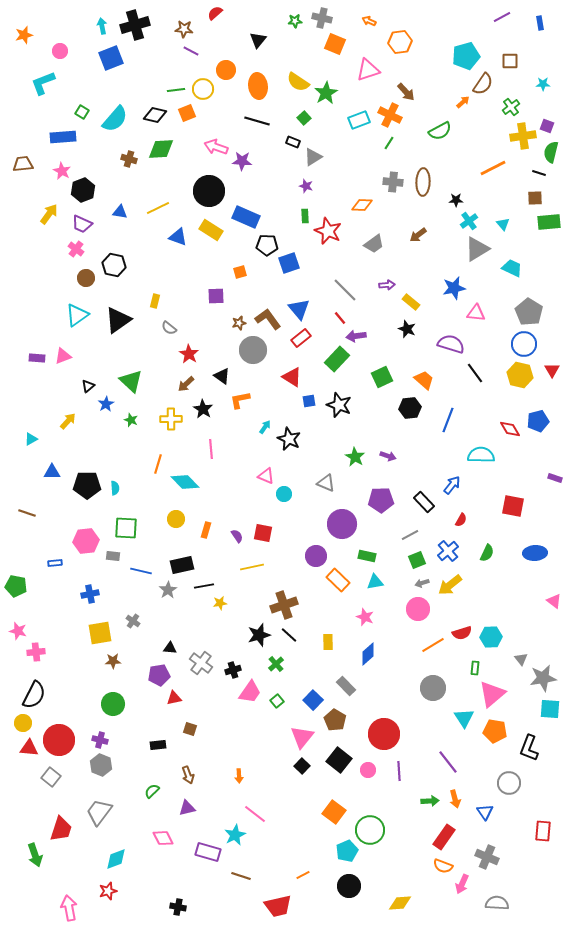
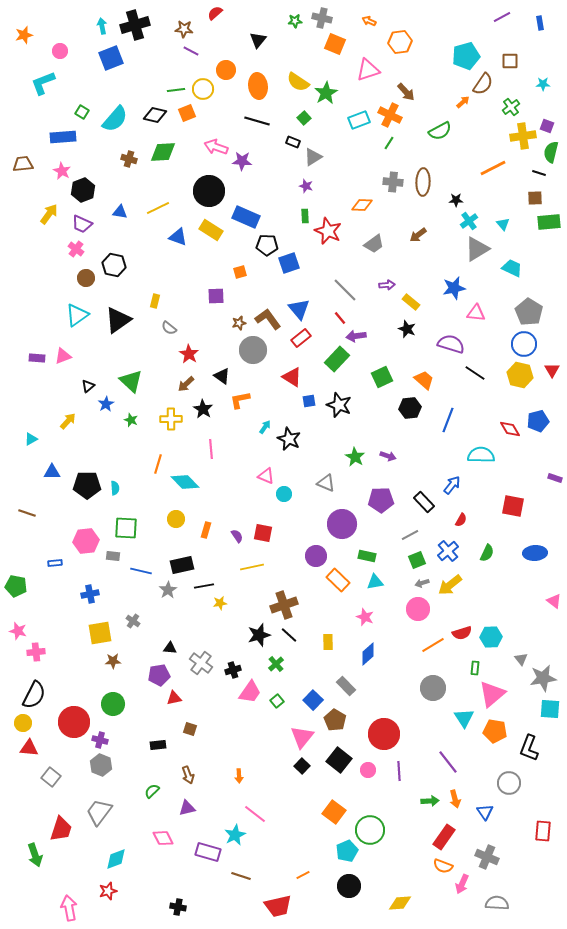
green diamond at (161, 149): moved 2 px right, 3 px down
black line at (475, 373): rotated 20 degrees counterclockwise
red circle at (59, 740): moved 15 px right, 18 px up
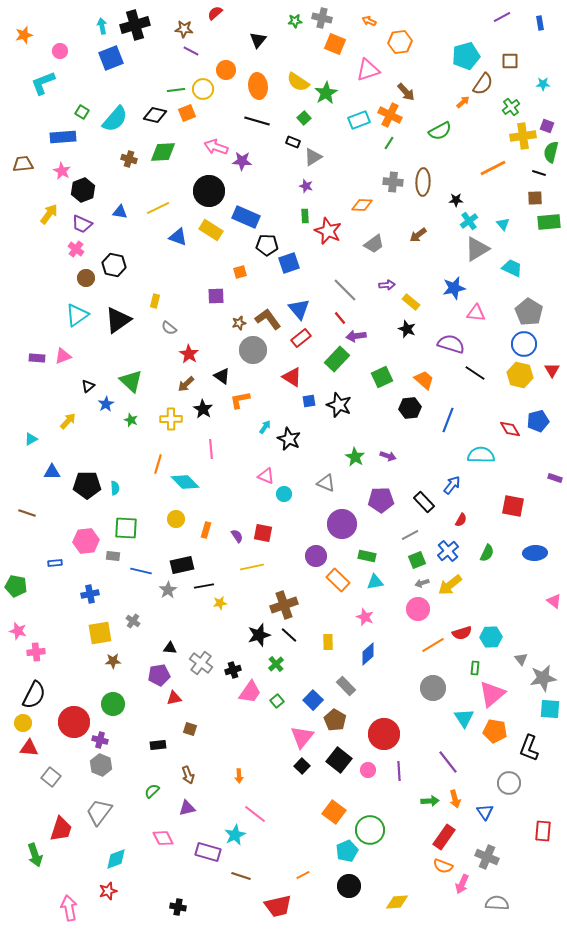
yellow diamond at (400, 903): moved 3 px left, 1 px up
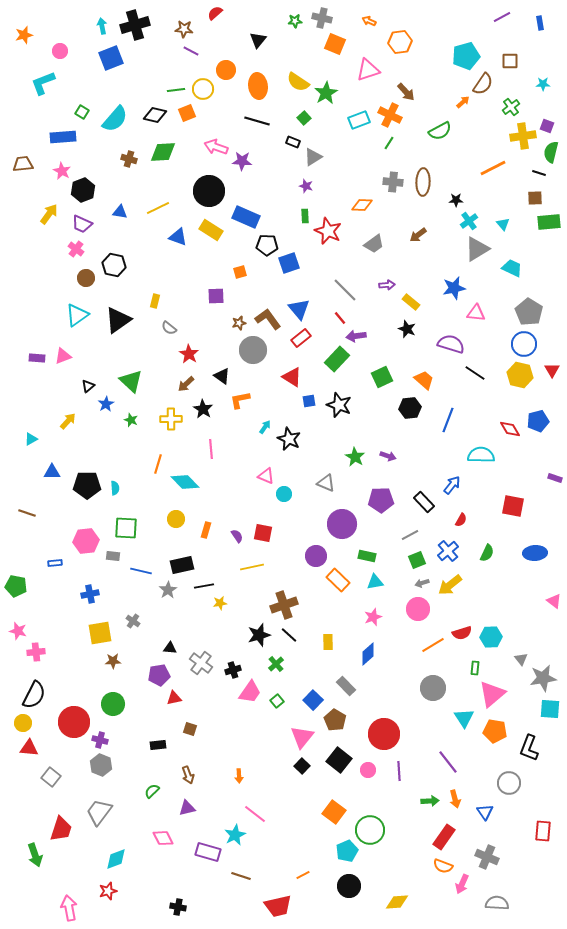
pink star at (365, 617): moved 8 px right; rotated 30 degrees clockwise
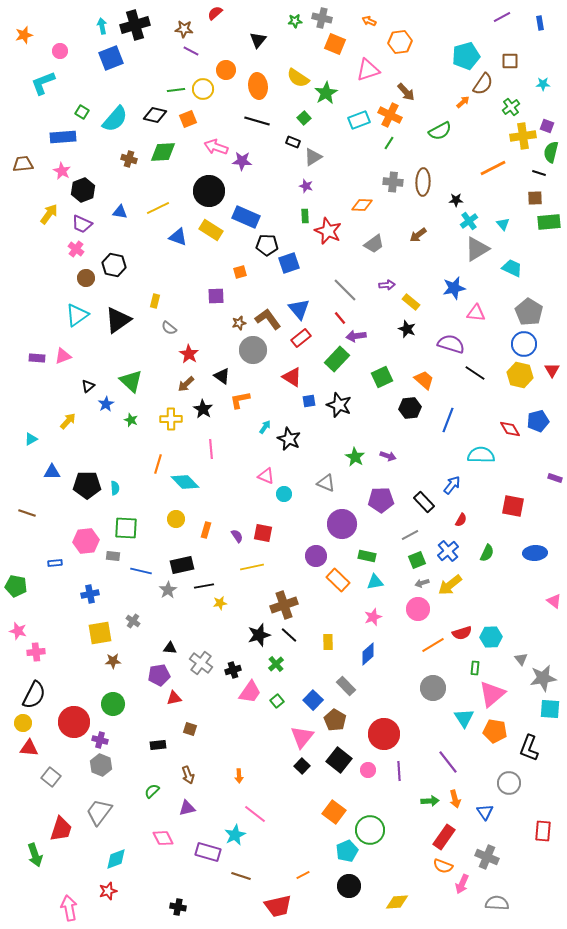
yellow semicircle at (298, 82): moved 4 px up
orange square at (187, 113): moved 1 px right, 6 px down
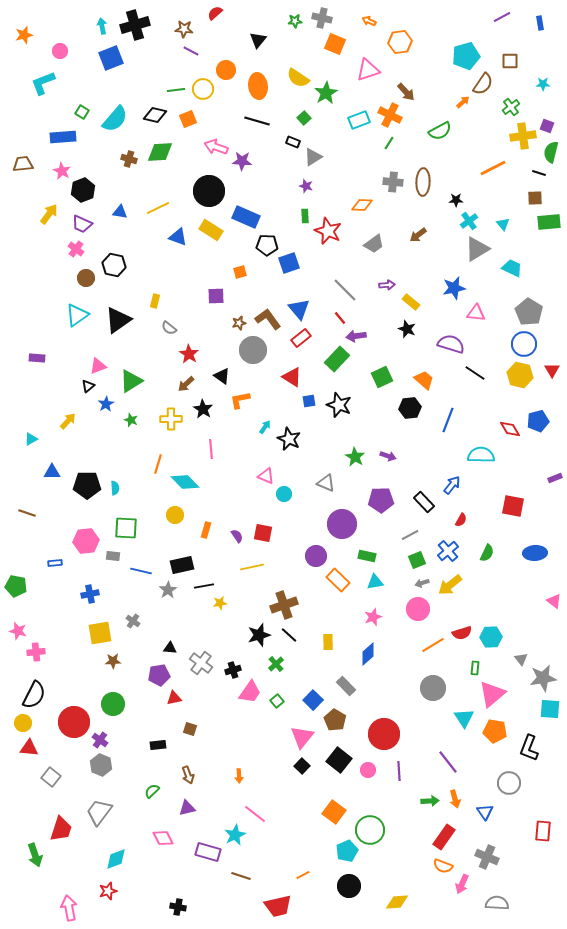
green diamond at (163, 152): moved 3 px left
pink triangle at (63, 356): moved 35 px right, 10 px down
green triangle at (131, 381): rotated 45 degrees clockwise
purple rectangle at (555, 478): rotated 40 degrees counterclockwise
yellow circle at (176, 519): moved 1 px left, 4 px up
purple cross at (100, 740): rotated 21 degrees clockwise
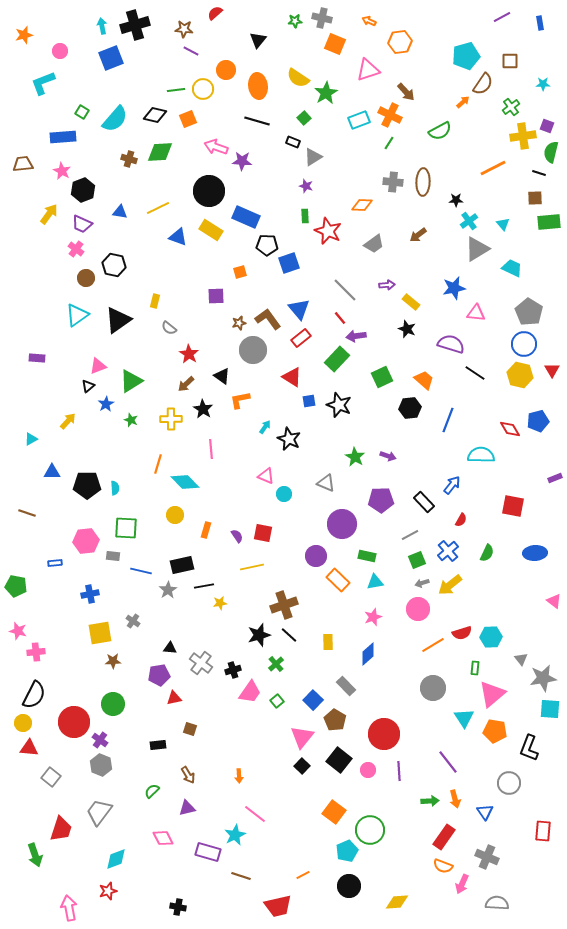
brown arrow at (188, 775): rotated 12 degrees counterclockwise
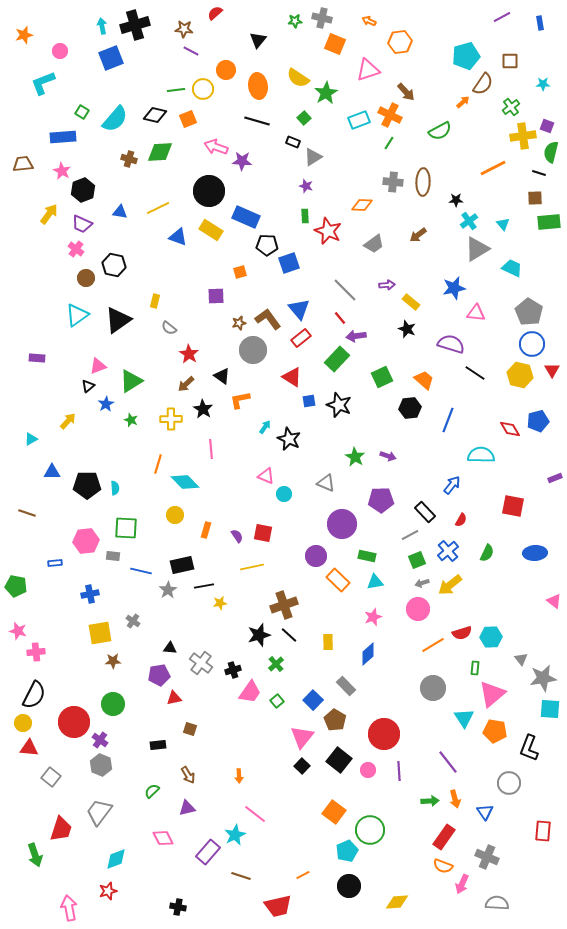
blue circle at (524, 344): moved 8 px right
black rectangle at (424, 502): moved 1 px right, 10 px down
purple rectangle at (208, 852): rotated 65 degrees counterclockwise
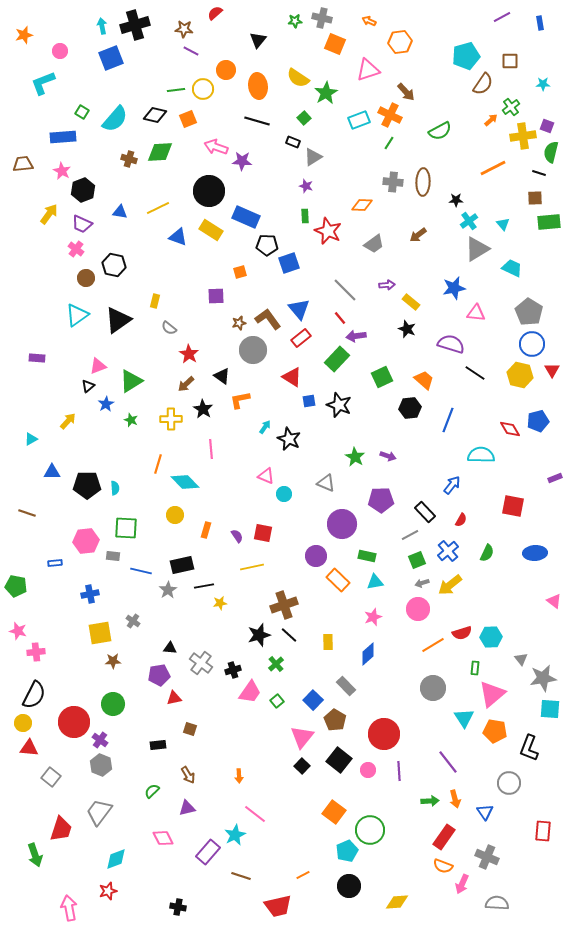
orange arrow at (463, 102): moved 28 px right, 18 px down
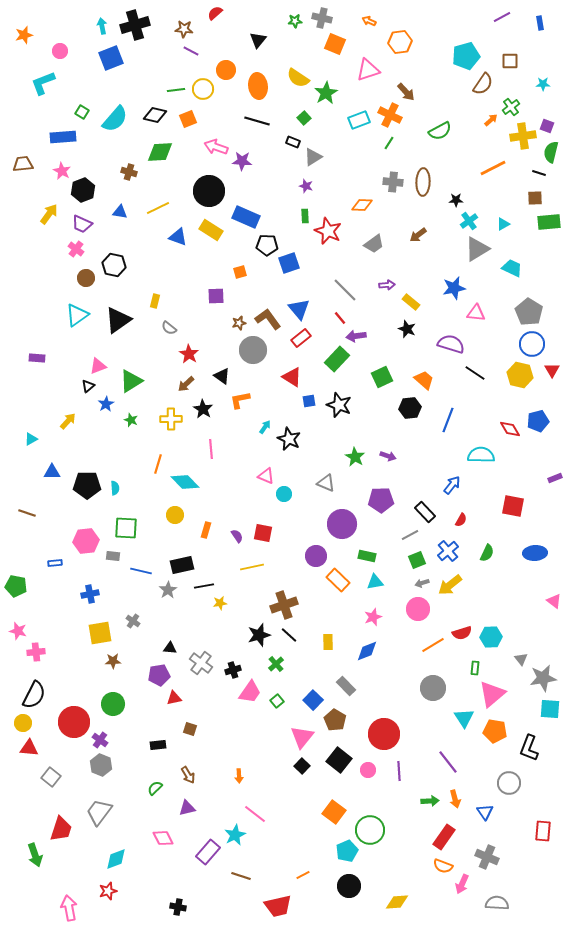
brown cross at (129, 159): moved 13 px down
cyan triangle at (503, 224): rotated 40 degrees clockwise
blue diamond at (368, 654): moved 1 px left, 3 px up; rotated 20 degrees clockwise
green semicircle at (152, 791): moved 3 px right, 3 px up
